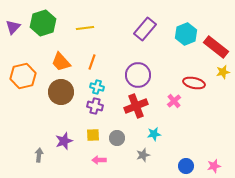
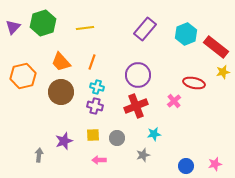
pink star: moved 1 px right, 2 px up
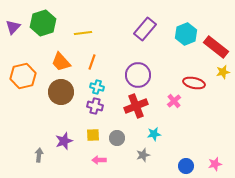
yellow line: moved 2 px left, 5 px down
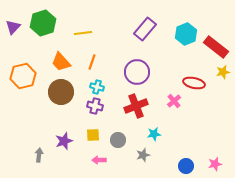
purple circle: moved 1 px left, 3 px up
gray circle: moved 1 px right, 2 px down
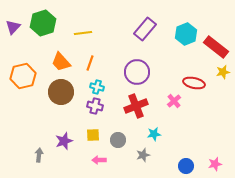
orange line: moved 2 px left, 1 px down
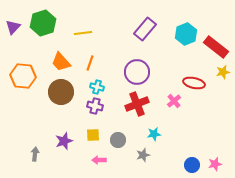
orange hexagon: rotated 20 degrees clockwise
red cross: moved 1 px right, 2 px up
gray arrow: moved 4 px left, 1 px up
blue circle: moved 6 px right, 1 px up
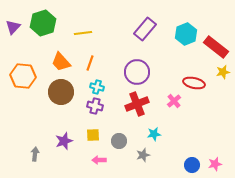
gray circle: moved 1 px right, 1 px down
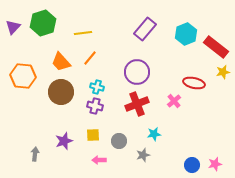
orange line: moved 5 px up; rotated 21 degrees clockwise
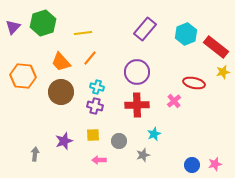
red cross: moved 1 px down; rotated 20 degrees clockwise
cyan star: rotated 16 degrees counterclockwise
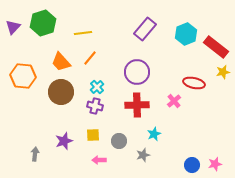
cyan cross: rotated 32 degrees clockwise
